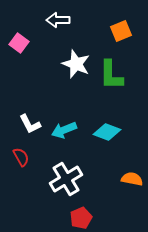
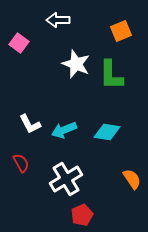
cyan diamond: rotated 12 degrees counterclockwise
red semicircle: moved 6 px down
orange semicircle: rotated 45 degrees clockwise
red pentagon: moved 1 px right, 3 px up
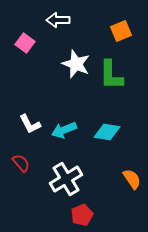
pink square: moved 6 px right
red semicircle: rotated 12 degrees counterclockwise
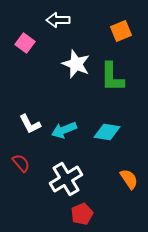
green L-shape: moved 1 px right, 2 px down
orange semicircle: moved 3 px left
red pentagon: moved 1 px up
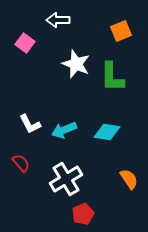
red pentagon: moved 1 px right
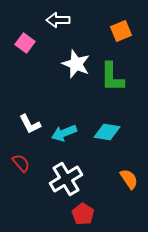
cyan arrow: moved 3 px down
red pentagon: rotated 15 degrees counterclockwise
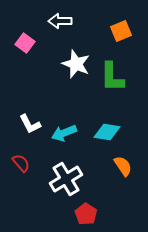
white arrow: moved 2 px right, 1 px down
orange semicircle: moved 6 px left, 13 px up
red pentagon: moved 3 px right
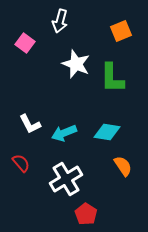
white arrow: rotated 75 degrees counterclockwise
green L-shape: moved 1 px down
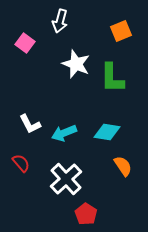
white cross: rotated 12 degrees counterclockwise
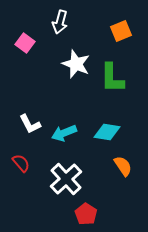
white arrow: moved 1 px down
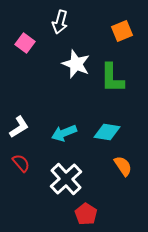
orange square: moved 1 px right
white L-shape: moved 11 px left, 3 px down; rotated 95 degrees counterclockwise
